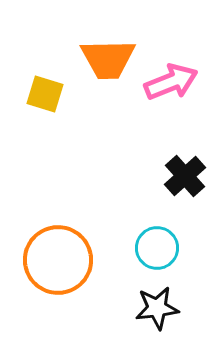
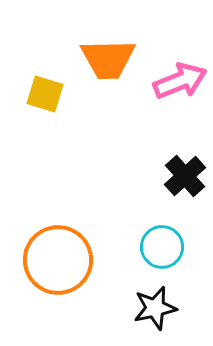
pink arrow: moved 9 px right, 1 px up
cyan circle: moved 5 px right, 1 px up
black star: moved 2 px left; rotated 6 degrees counterclockwise
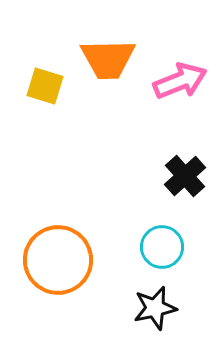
yellow square: moved 8 px up
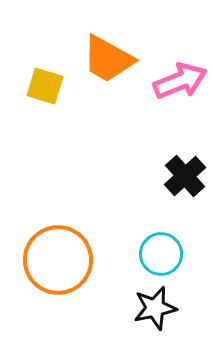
orange trapezoid: rotated 30 degrees clockwise
cyan circle: moved 1 px left, 7 px down
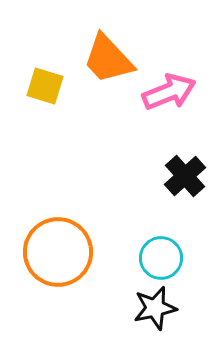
orange trapezoid: rotated 18 degrees clockwise
pink arrow: moved 11 px left, 11 px down
cyan circle: moved 4 px down
orange circle: moved 8 px up
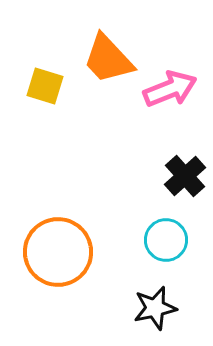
pink arrow: moved 1 px right, 3 px up
cyan circle: moved 5 px right, 18 px up
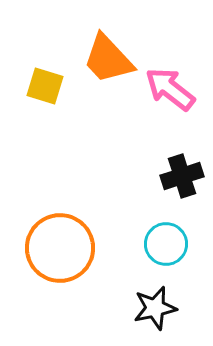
pink arrow: rotated 120 degrees counterclockwise
black cross: moved 3 px left; rotated 24 degrees clockwise
cyan circle: moved 4 px down
orange circle: moved 2 px right, 4 px up
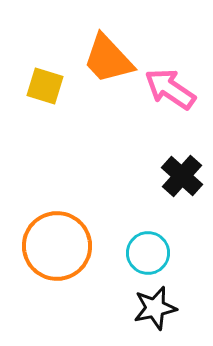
pink arrow: rotated 4 degrees counterclockwise
black cross: rotated 30 degrees counterclockwise
cyan circle: moved 18 px left, 9 px down
orange circle: moved 3 px left, 2 px up
